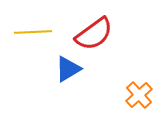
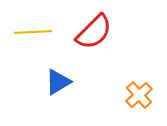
red semicircle: moved 2 px up; rotated 9 degrees counterclockwise
blue triangle: moved 10 px left, 13 px down
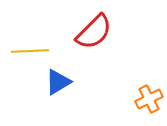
yellow line: moved 3 px left, 19 px down
orange cross: moved 10 px right, 4 px down; rotated 16 degrees clockwise
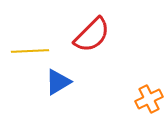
red semicircle: moved 2 px left, 3 px down
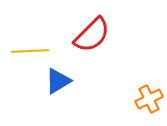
blue triangle: moved 1 px up
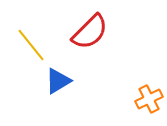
red semicircle: moved 2 px left, 3 px up
yellow line: moved 1 px right, 6 px up; rotated 54 degrees clockwise
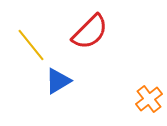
orange cross: rotated 12 degrees counterclockwise
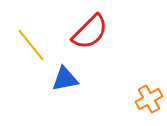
blue triangle: moved 7 px right, 2 px up; rotated 20 degrees clockwise
orange cross: rotated 8 degrees clockwise
